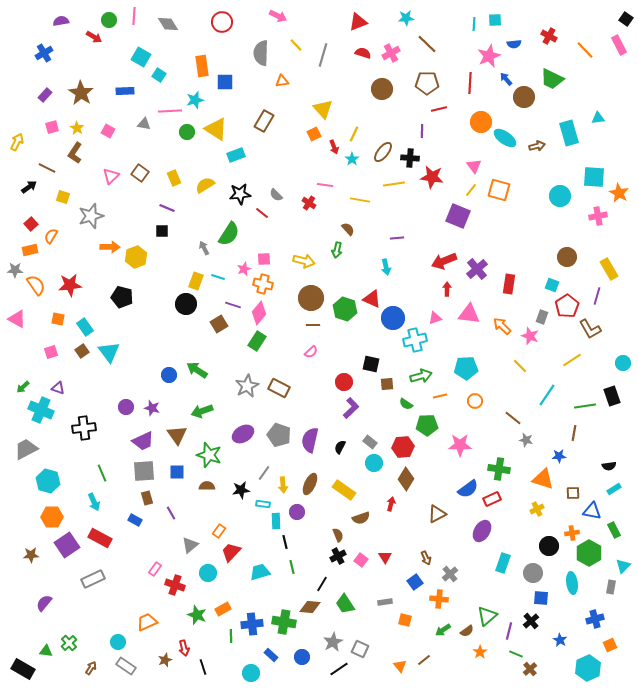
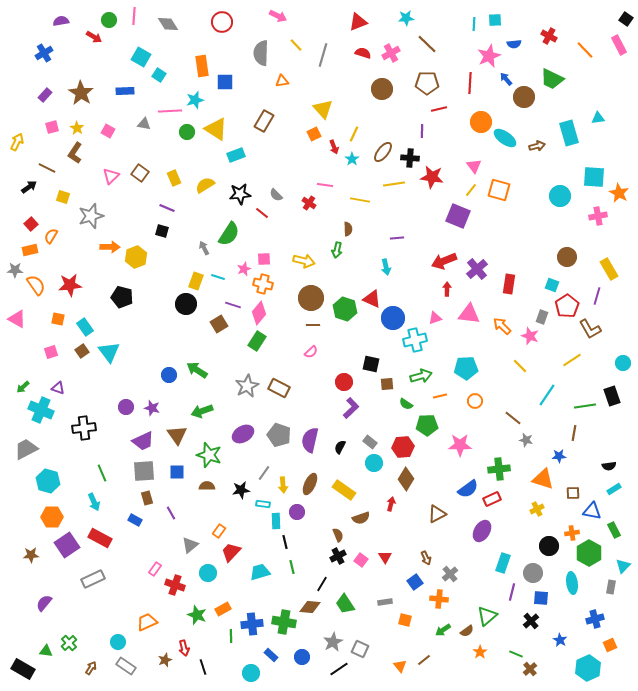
brown semicircle at (348, 229): rotated 40 degrees clockwise
black square at (162, 231): rotated 16 degrees clockwise
green cross at (499, 469): rotated 15 degrees counterclockwise
purple line at (509, 631): moved 3 px right, 39 px up
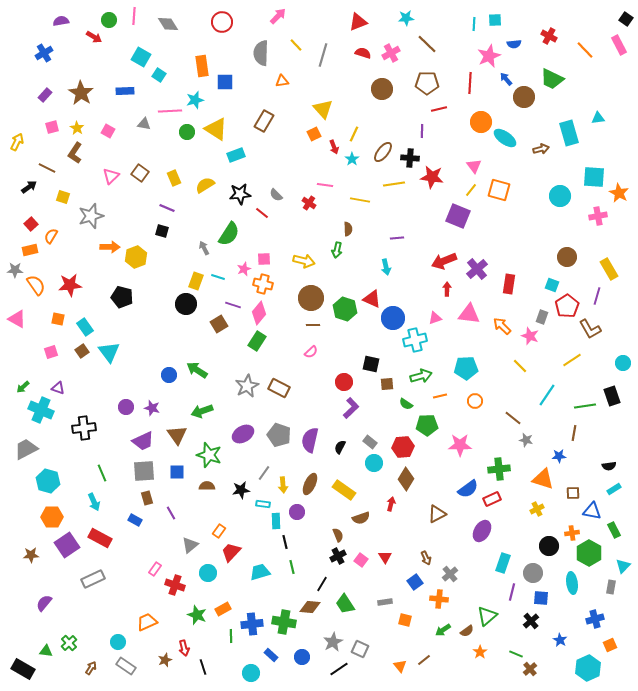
pink arrow at (278, 16): rotated 72 degrees counterclockwise
brown arrow at (537, 146): moved 4 px right, 3 px down
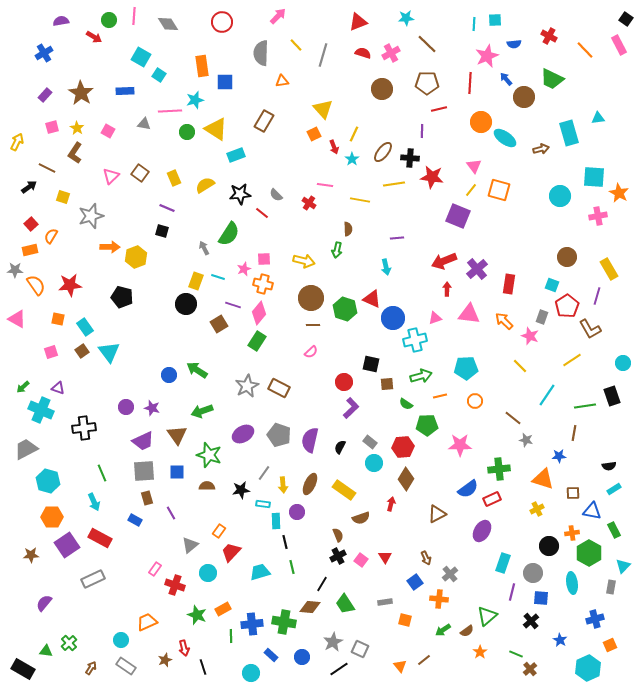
pink star at (489, 56): moved 2 px left
orange arrow at (502, 326): moved 2 px right, 5 px up
cyan circle at (118, 642): moved 3 px right, 2 px up
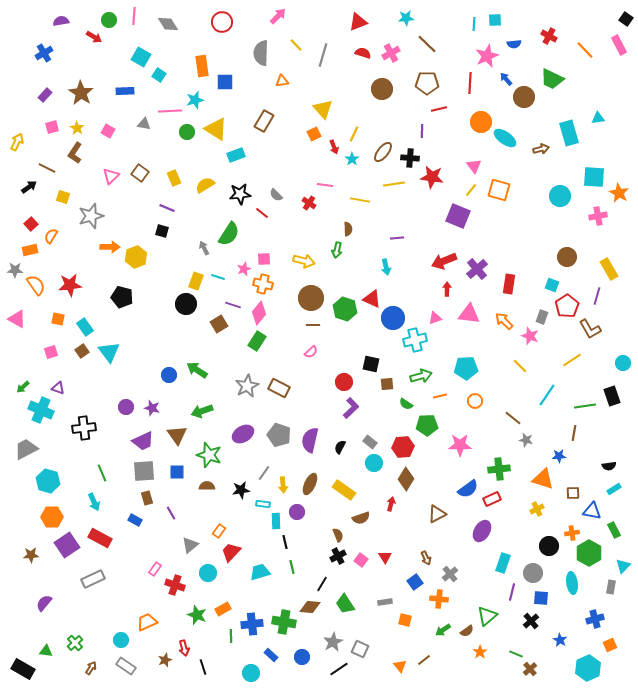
green cross at (69, 643): moved 6 px right
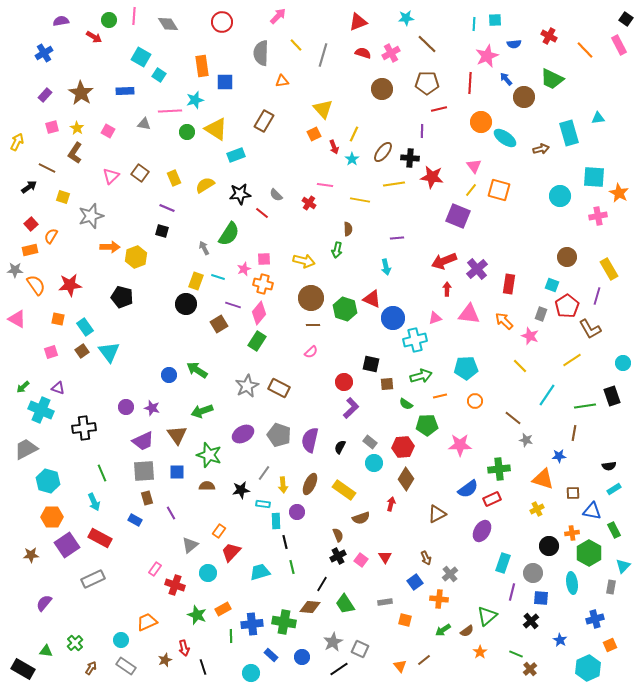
gray rectangle at (542, 317): moved 1 px left, 3 px up
